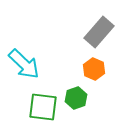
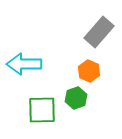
cyan arrow: rotated 136 degrees clockwise
orange hexagon: moved 5 px left, 2 px down
green square: moved 1 px left, 3 px down; rotated 8 degrees counterclockwise
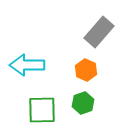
cyan arrow: moved 3 px right, 1 px down
orange hexagon: moved 3 px left, 1 px up
green hexagon: moved 7 px right, 5 px down
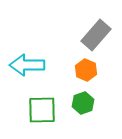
gray rectangle: moved 3 px left, 3 px down
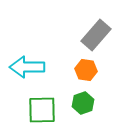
cyan arrow: moved 2 px down
orange hexagon: rotated 15 degrees counterclockwise
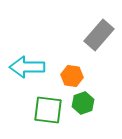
gray rectangle: moved 3 px right
orange hexagon: moved 14 px left, 6 px down
green square: moved 6 px right; rotated 8 degrees clockwise
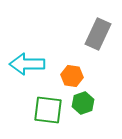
gray rectangle: moved 1 px left, 1 px up; rotated 16 degrees counterclockwise
cyan arrow: moved 3 px up
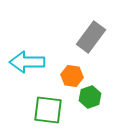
gray rectangle: moved 7 px left, 3 px down; rotated 12 degrees clockwise
cyan arrow: moved 2 px up
green hexagon: moved 7 px right, 6 px up
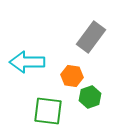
green square: moved 1 px down
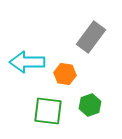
orange hexagon: moved 7 px left, 2 px up
green hexagon: moved 8 px down
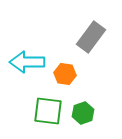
green hexagon: moved 7 px left, 8 px down
